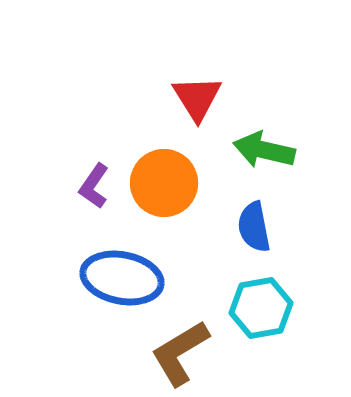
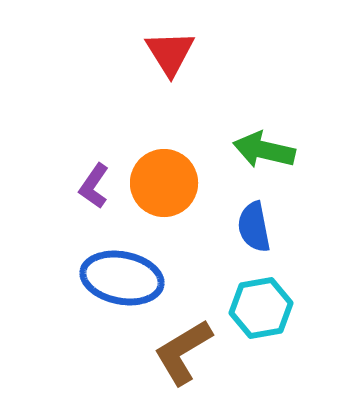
red triangle: moved 27 px left, 45 px up
brown L-shape: moved 3 px right, 1 px up
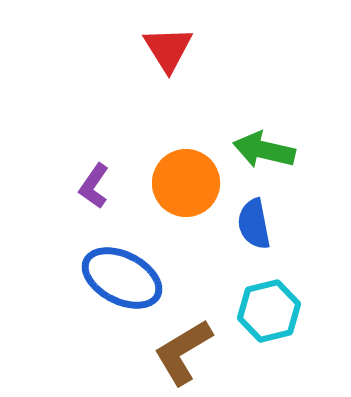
red triangle: moved 2 px left, 4 px up
orange circle: moved 22 px right
blue semicircle: moved 3 px up
blue ellipse: rotated 16 degrees clockwise
cyan hexagon: moved 8 px right, 3 px down; rotated 4 degrees counterclockwise
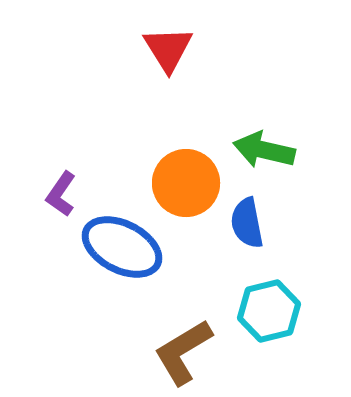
purple L-shape: moved 33 px left, 8 px down
blue semicircle: moved 7 px left, 1 px up
blue ellipse: moved 31 px up
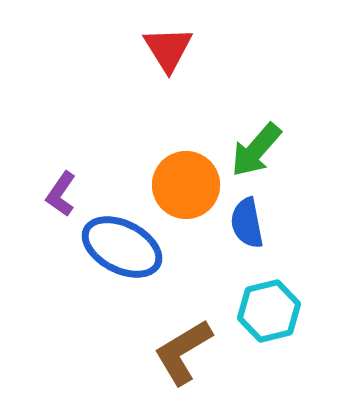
green arrow: moved 8 px left; rotated 62 degrees counterclockwise
orange circle: moved 2 px down
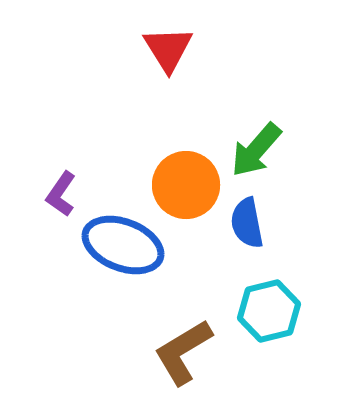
blue ellipse: moved 1 px right, 2 px up; rotated 6 degrees counterclockwise
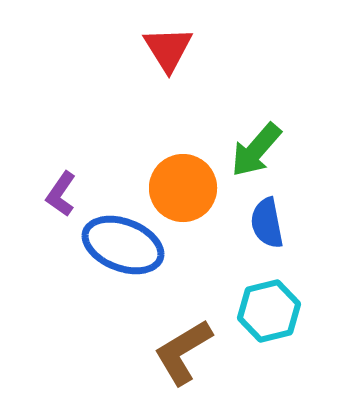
orange circle: moved 3 px left, 3 px down
blue semicircle: moved 20 px right
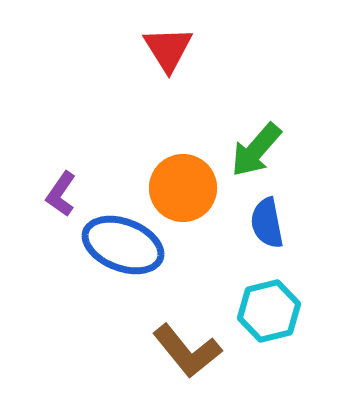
brown L-shape: moved 4 px right, 1 px up; rotated 98 degrees counterclockwise
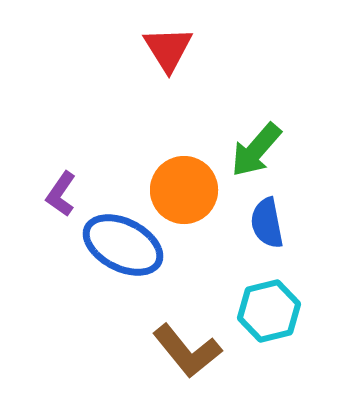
orange circle: moved 1 px right, 2 px down
blue ellipse: rotated 6 degrees clockwise
